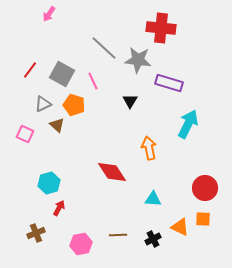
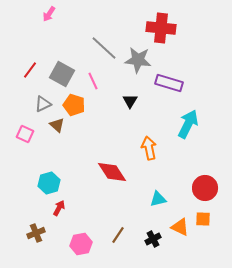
cyan triangle: moved 5 px right; rotated 18 degrees counterclockwise
brown line: rotated 54 degrees counterclockwise
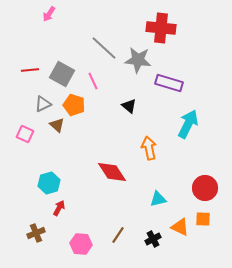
red line: rotated 48 degrees clockwise
black triangle: moved 1 px left, 5 px down; rotated 21 degrees counterclockwise
pink hexagon: rotated 15 degrees clockwise
